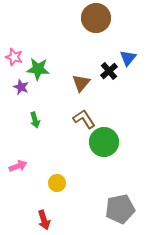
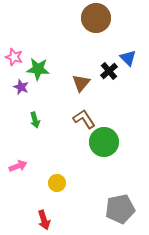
blue triangle: rotated 24 degrees counterclockwise
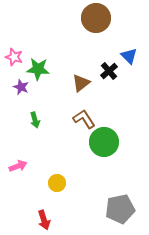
blue triangle: moved 1 px right, 2 px up
brown triangle: rotated 12 degrees clockwise
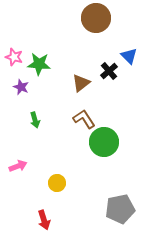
green star: moved 1 px right, 5 px up
